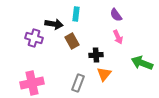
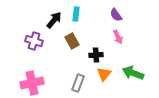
black arrow: moved 4 px up; rotated 60 degrees counterclockwise
purple cross: moved 3 px down
green arrow: moved 9 px left, 10 px down
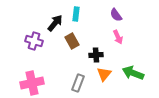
black arrow: moved 1 px right, 3 px down
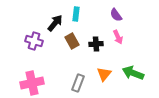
black cross: moved 11 px up
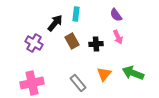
purple cross: moved 2 px down; rotated 12 degrees clockwise
gray rectangle: rotated 60 degrees counterclockwise
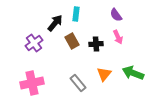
purple cross: rotated 24 degrees clockwise
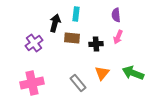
purple semicircle: rotated 32 degrees clockwise
black arrow: rotated 24 degrees counterclockwise
pink arrow: rotated 48 degrees clockwise
brown rectangle: moved 3 px up; rotated 56 degrees counterclockwise
orange triangle: moved 2 px left, 1 px up
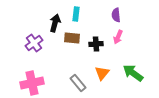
green arrow: rotated 15 degrees clockwise
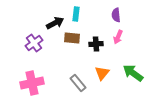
black arrow: rotated 48 degrees clockwise
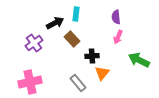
purple semicircle: moved 2 px down
brown rectangle: moved 1 px down; rotated 42 degrees clockwise
black cross: moved 4 px left, 12 px down
green arrow: moved 6 px right, 13 px up; rotated 10 degrees counterclockwise
pink cross: moved 2 px left, 1 px up
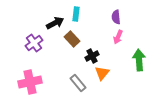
black cross: rotated 24 degrees counterclockwise
green arrow: rotated 60 degrees clockwise
